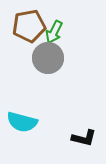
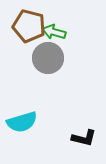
brown pentagon: rotated 24 degrees clockwise
green arrow: rotated 80 degrees clockwise
cyan semicircle: rotated 32 degrees counterclockwise
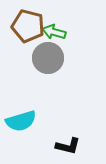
brown pentagon: moved 1 px left
cyan semicircle: moved 1 px left, 1 px up
black L-shape: moved 16 px left, 8 px down
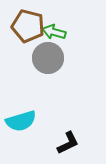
black L-shape: moved 3 px up; rotated 40 degrees counterclockwise
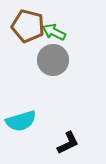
green arrow: rotated 10 degrees clockwise
gray circle: moved 5 px right, 2 px down
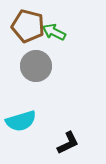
gray circle: moved 17 px left, 6 px down
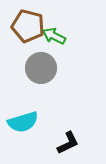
green arrow: moved 4 px down
gray circle: moved 5 px right, 2 px down
cyan semicircle: moved 2 px right, 1 px down
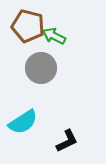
cyan semicircle: rotated 16 degrees counterclockwise
black L-shape: moved 1 px left, 2 px up
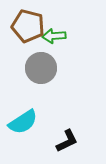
green arrow: rotated 30 degrees counterclockwise
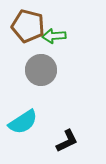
gray circle: moved 2 px down
